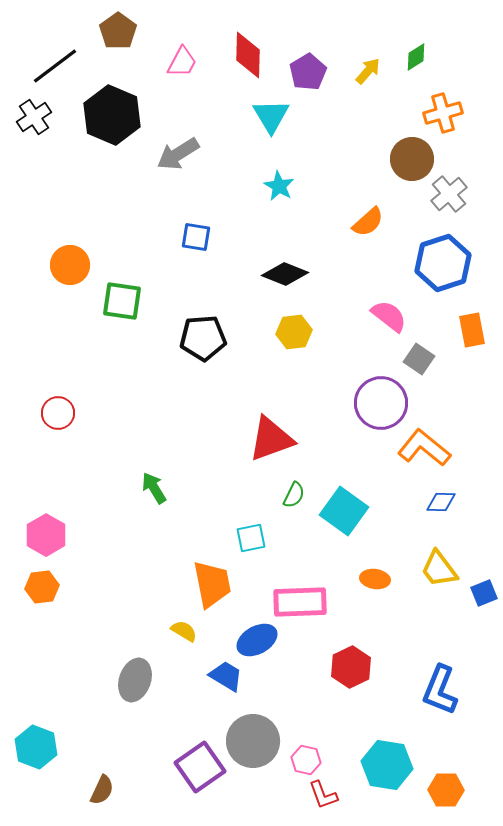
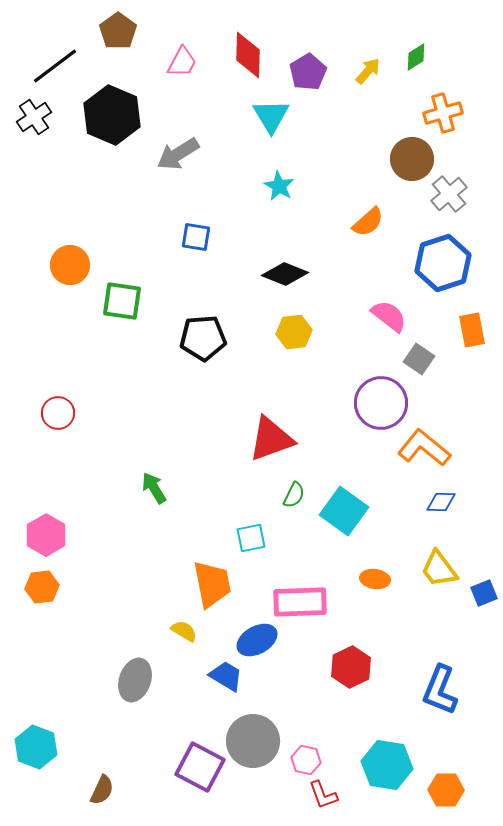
purple square at (200, 767): rotated 27 degrees counterclockwise
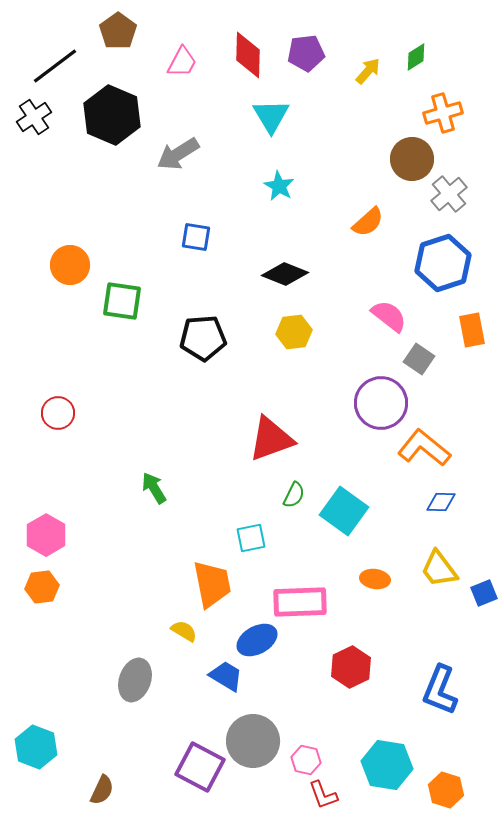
purple pentagon at (308, 72): moved 2 px left, 19 px up; rotated 24 degrees clockwise
orange hexagon at (446, 790): rotated 16 degrees clockwise
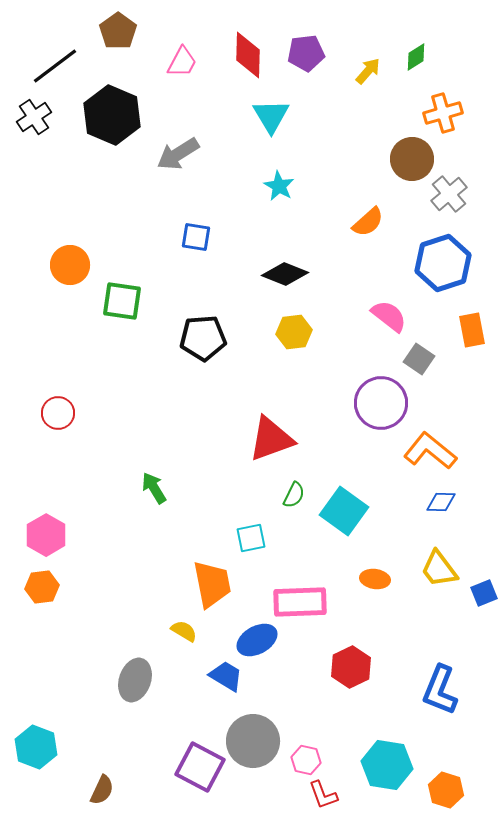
orange L-shape at (424, 448): moved 6 px right, 3 px down
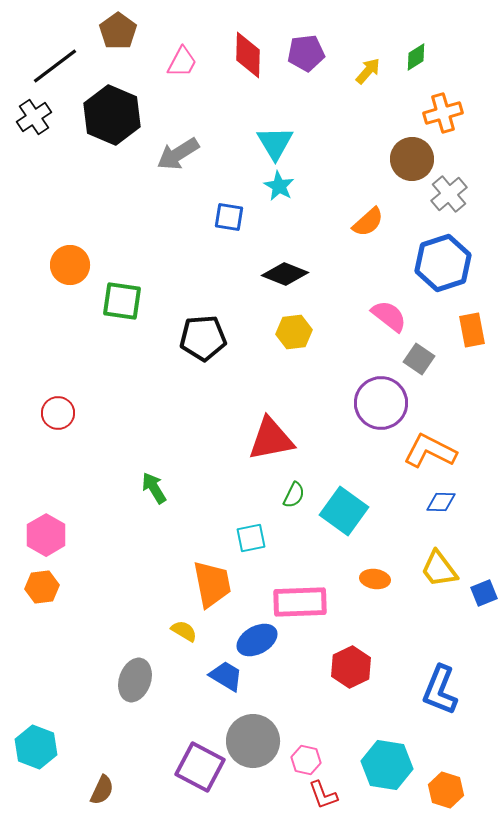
cyan triangle at (271, 116): moved 4 px right, 27 px down
blue square at (196, 237): moved 33 px right, 20 px up
red triangle at (271, 439): rotated 9 degrees clockwise
orange L-shape at (430, 451): rotated 12 degrees counterclockwise
